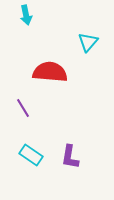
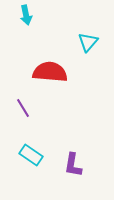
purple L-shape: moved 3 px right, 8 px down
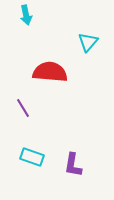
cyan rectangle: moved 1 px right, 2 px down; rotated 15 degrees counterclockwise
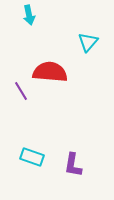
cyan arrow: moved 3 px right
purple line: moved 2 px left, 17 px up
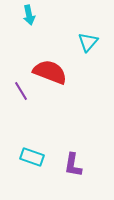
red semicircle: rotated 16 degrees clockwise
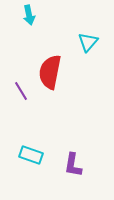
red semicircle: rotated 100 degrees counterclockwise
cyan rectangle: moved 1 px left, 2 px up
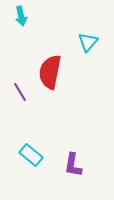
cyan arrow: moved 8 px left, 1 px down
purple line: moved 1 px left, 1 px down
cyan rectangle: rotated 20 degrees clockwise
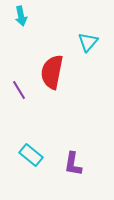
red semicircle: moved 2 px right
purple line: moved 1 px left, 2 px up
purple L-shape: moved 1 px up
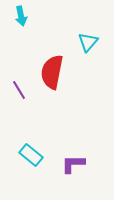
purple L-shape: rotated 80 degrees clockwise
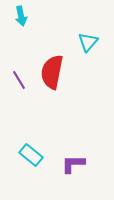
purple line: moved 10 px up
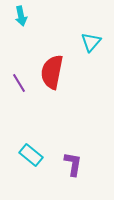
cyan triangle: moved 3 px right
purple line: moved 3 px down
purple L-shape: rotated 100 degrees clockwise
